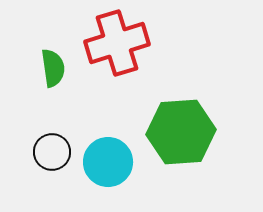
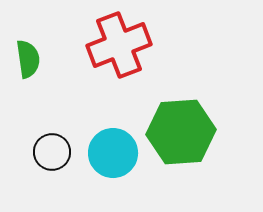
red cross: moved 2 px right, 2 px down; rotated 4 degrees counterclockwise
green semicircle: moved 25 px left, 9 px up
cyan circle: moved 5 px right, 9 px up
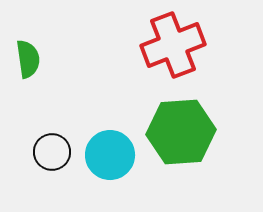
red cross: moved 54 px right
cyan circle: moved 3 px left, 2 px down
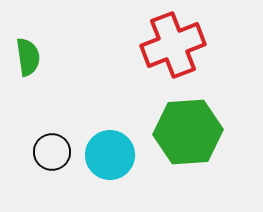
green semicircle: moved 2 px up
green hexagon: moved 7 px right
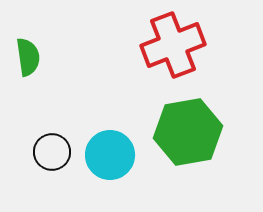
green hexagon: rotated 6 degrees counterclockwise
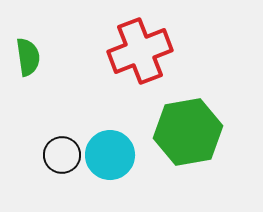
red cross: moved 33 px left, 6 px down
black circle: moved 10 px right, 3 px down
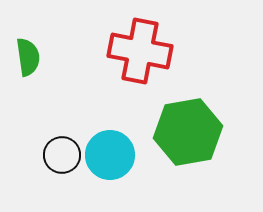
red cross: rotated 32 degrees clockwise
